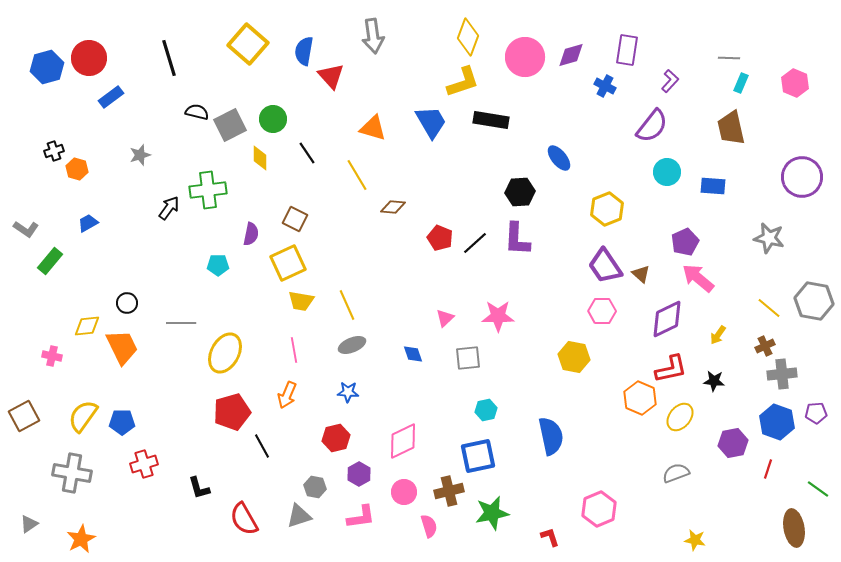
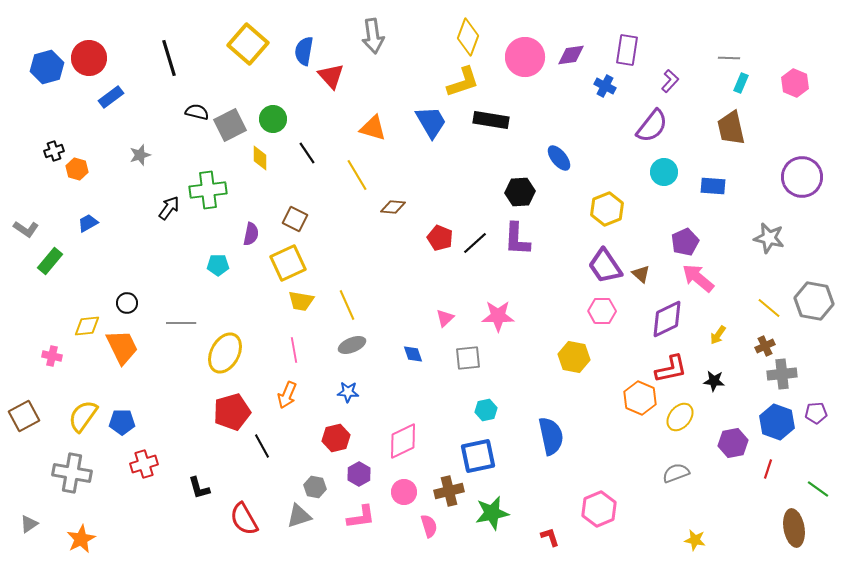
purple diamond at (571, 55): rotated 8 degrees clockwise
cyan circle at (667, 172): moved 3 px left
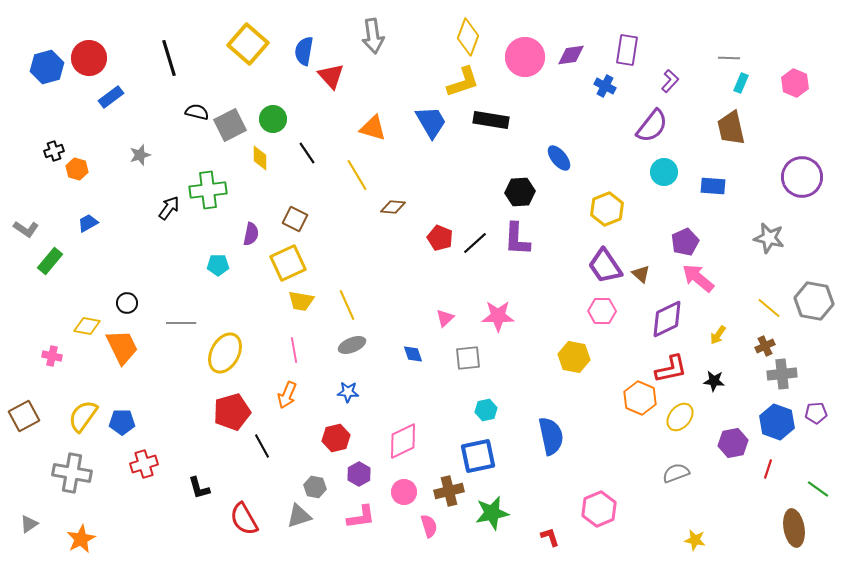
yellow diamond at (87, 326): rotated 16 degrees clockwise
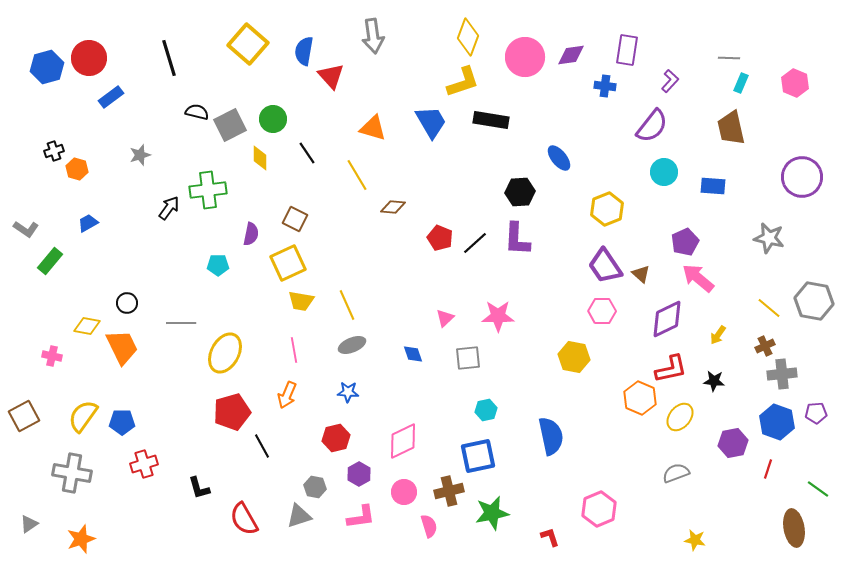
blue cross at (605, 86): rotated 20 degrees counterclockwise
orange star at (81, 539): rotated 8 degrees clockwise
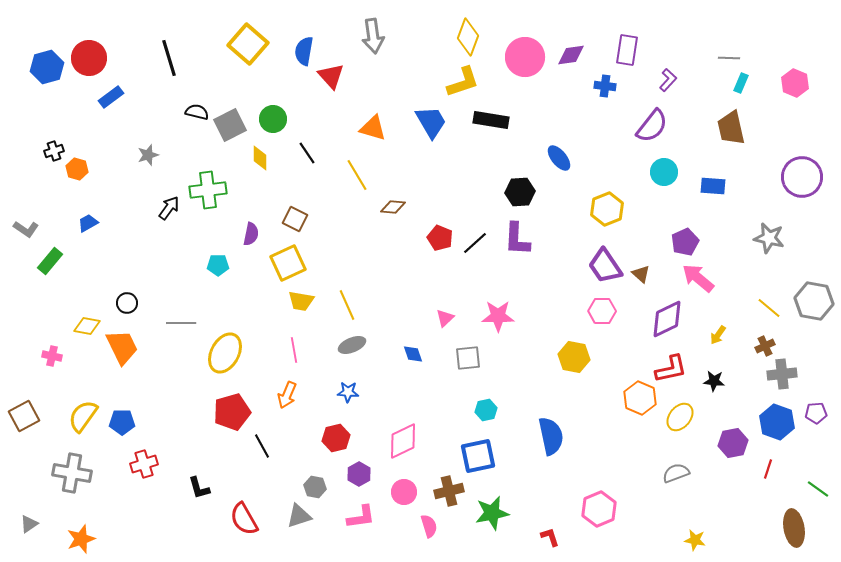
purple L-shape at (670, 81): moved 2 px left, 1 px up
gray star at (140, 155): moved 8 px right
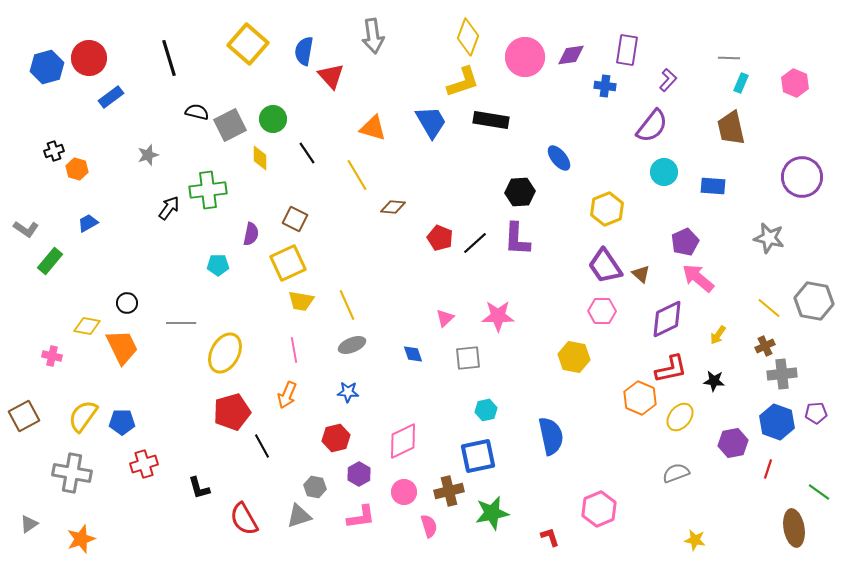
green line at (818, 489): moved 1 px right, 3 px down
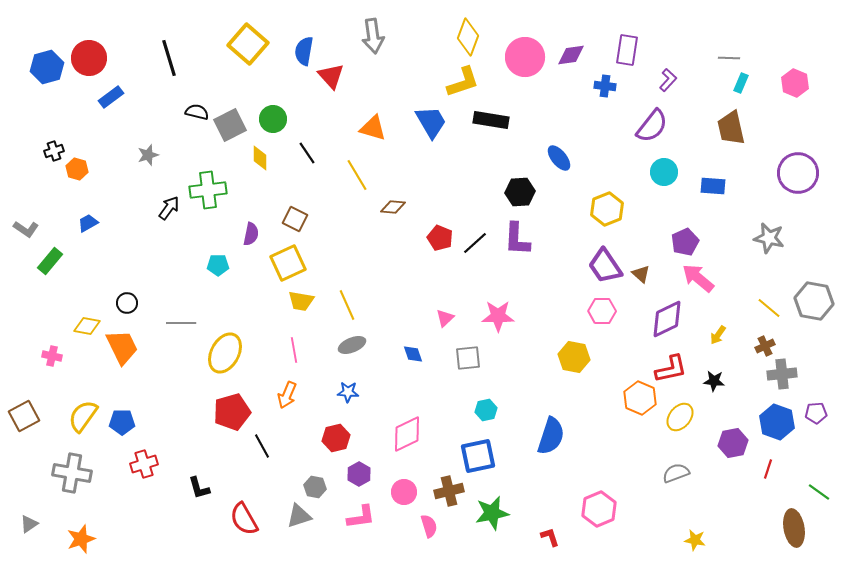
purple circle at (802, 177): moved 4 px left, 4 px up
blue semicircle at (551, 436): rotated 30 degrees clockwise
pink diamond at (403, 441): moved 4 px right, 7 px up
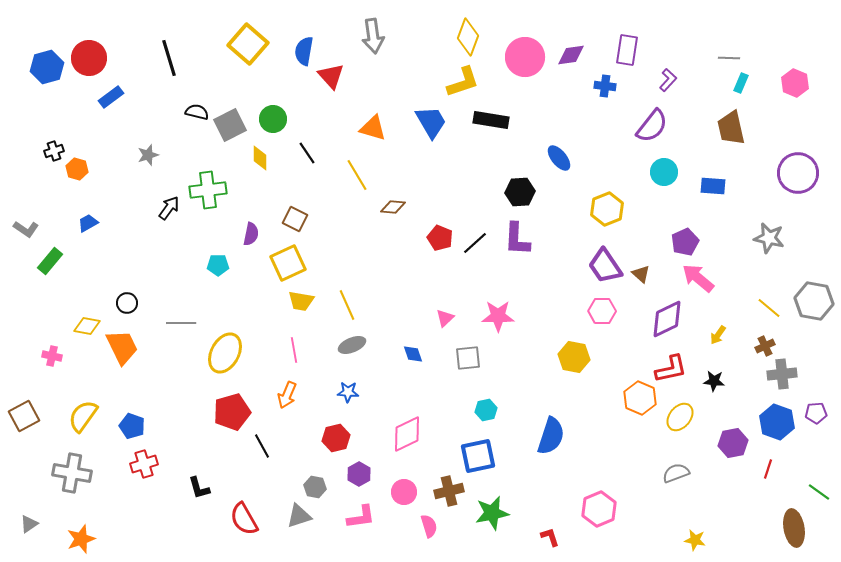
blue pentagon at (122, 422): moved 10 px right, 4 px down; rotated 20 degrees clockwise
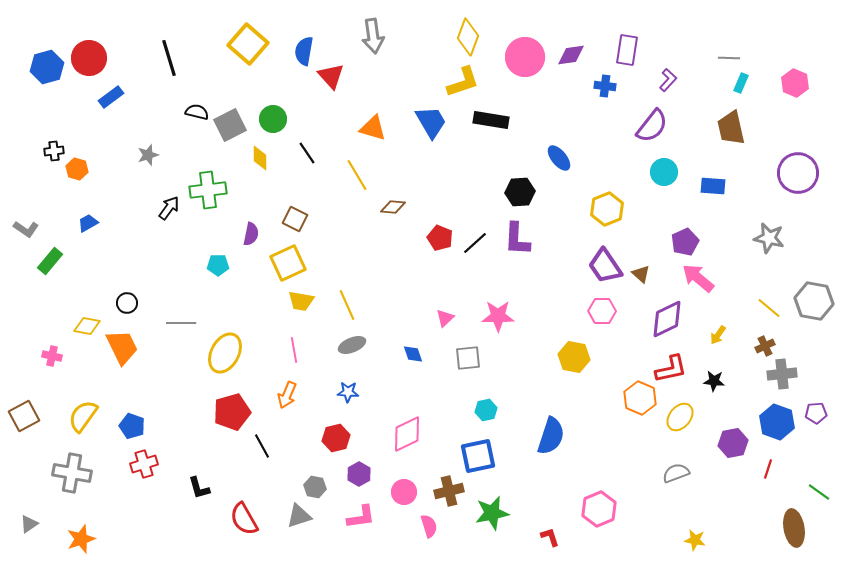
black cross at (54, 151): rotated 12 degrees clockwise
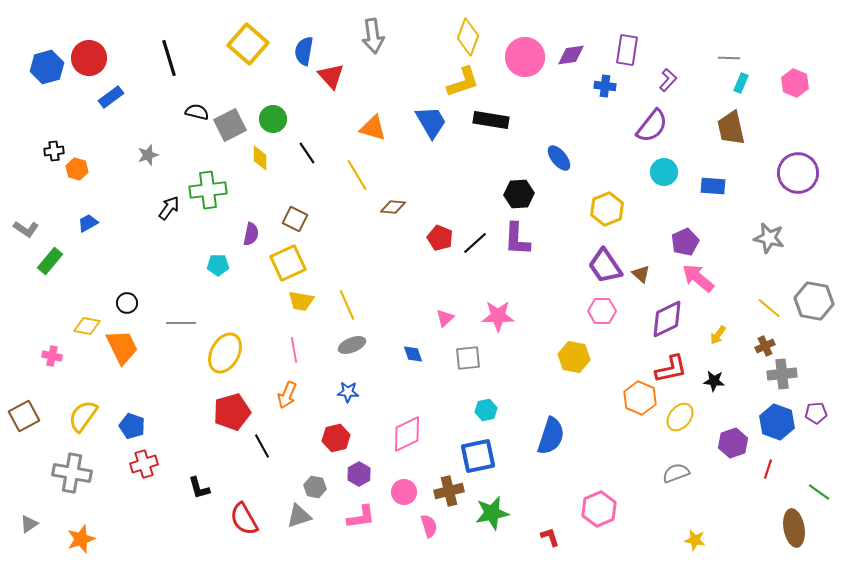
black hexagon at (520, 192): moved 1 px left, 2 px down
purple hexagon at (733, 443): rotated 8 degrees counterclockwise
